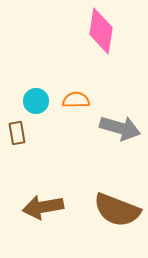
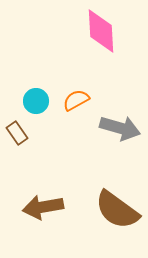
pink diamond: rotated 12 degrees counterclockwise
orange semicircle: rotated 28 degrees counterclockwise
brown rectangle: rotated 25 degrees counterclockwise
brown semicircle: rotated 15 degrees clockwise
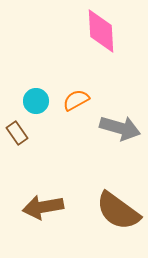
brown semicircle: moved 1 px right, 1 px down
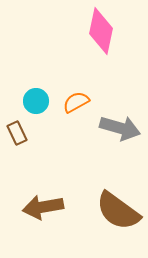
pink diamond: rotated 15 degrees clockwise
orange semicircle: moved 2 px down
brown rectangle: rotated 10 degrees clockwise
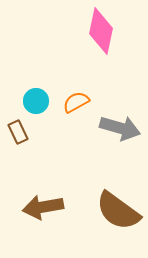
brown rectangle: moved 1 px right, 1 px up
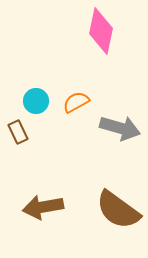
brown semicircle: moved 1 px up
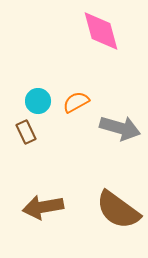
pink diamond: rotated 27 degrees counterclockwise
cyan circle: moved 2 px right
brown rectangle: moved 8 px right
